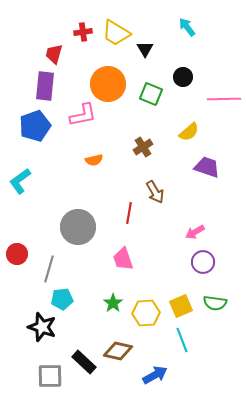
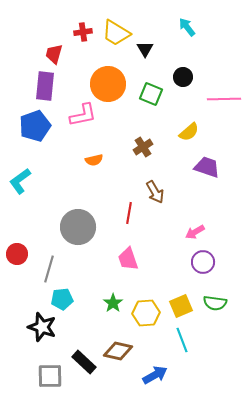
pink trapezoid: moved 5 px right
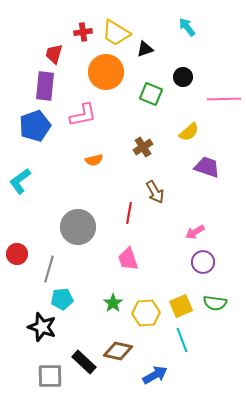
black triangle: rotated 42 degrees clockwise
orange circle: moved 2 px left, 12 px up
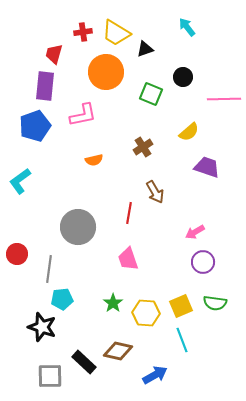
gray line: rotated 8 degrees counterclockwise
yellow hexagon: rotated 8 degrees clockwise
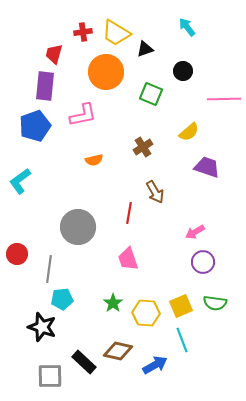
black circle: moved 6 px up
blue arrow: moved 10 px up
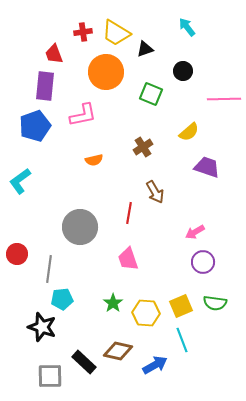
red trapezoid: rotated 35 degrees counterclockwise
gray circle: moved 2 px right
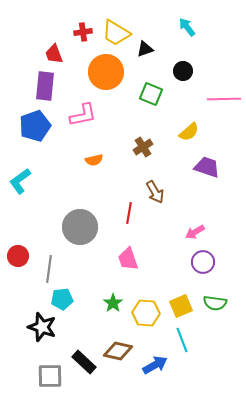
red circle: moved 1 px right, 2 px down
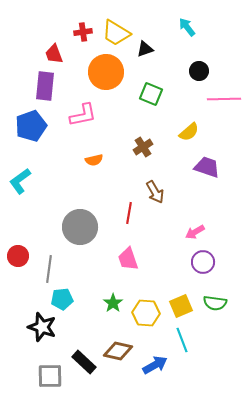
black circle: moved 16 px right
blue pentagon: moved 4 px left
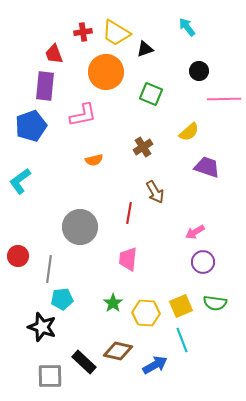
pink trapezoid: rotated 25 degrees clockwise
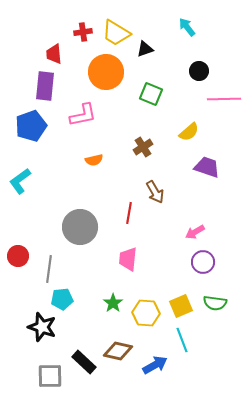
red trapezoid: rotated 15 degrees clockwise
